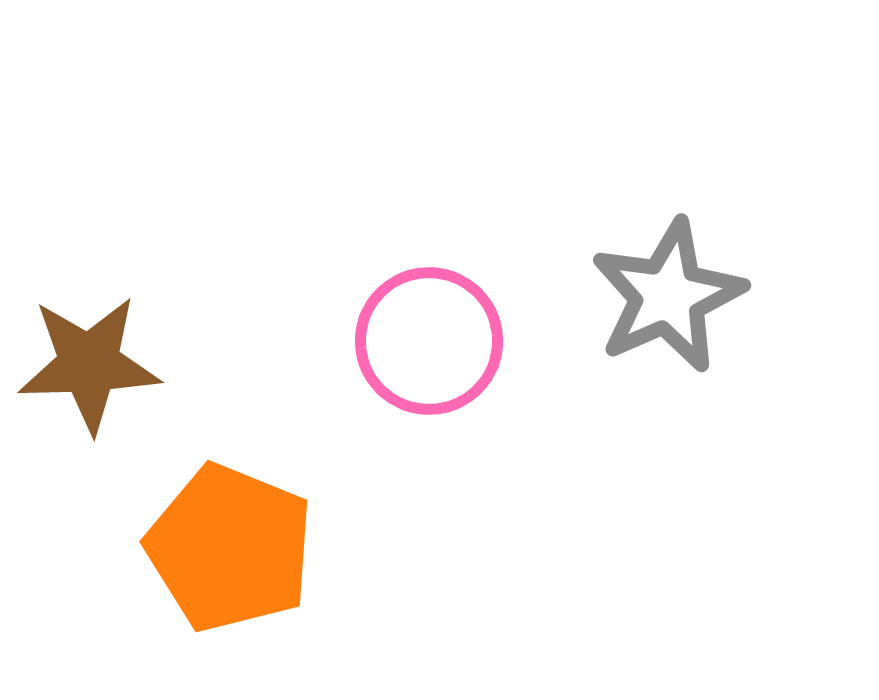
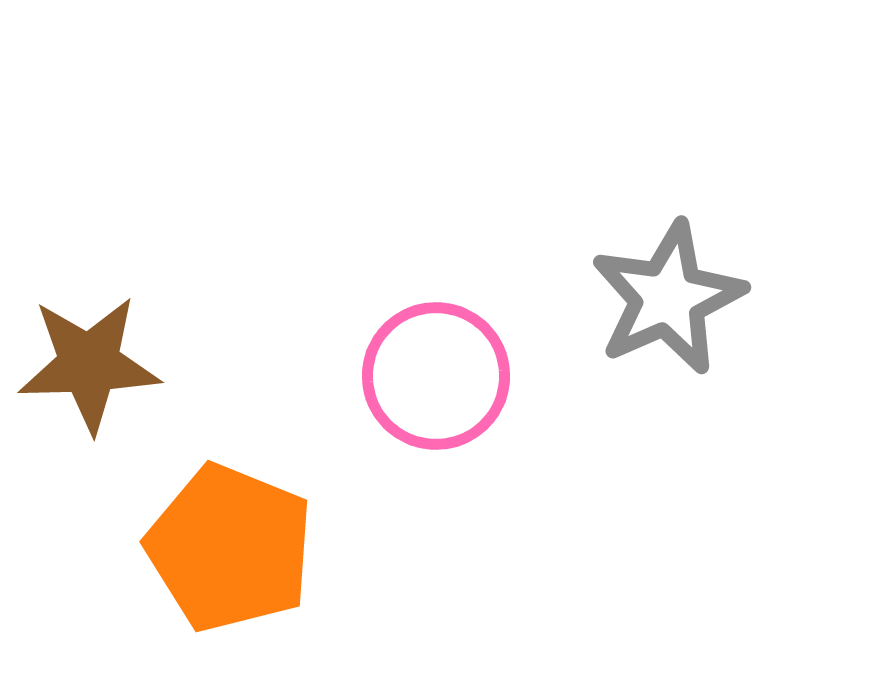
gray star: moved 2 px down
pink circle: moved 7 px right, 35 px down
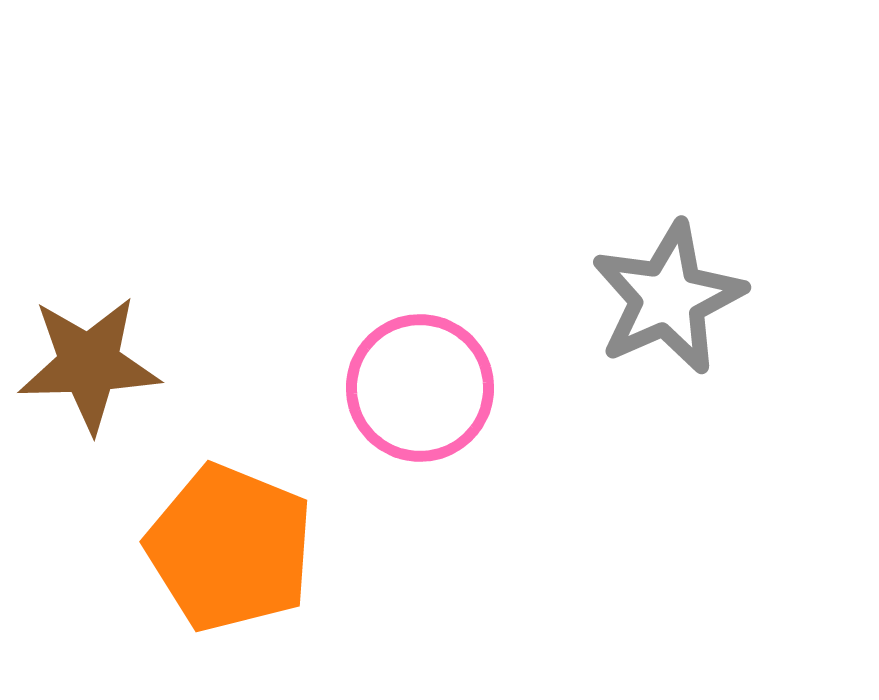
pink circle: moved 16 px left, 12 px down
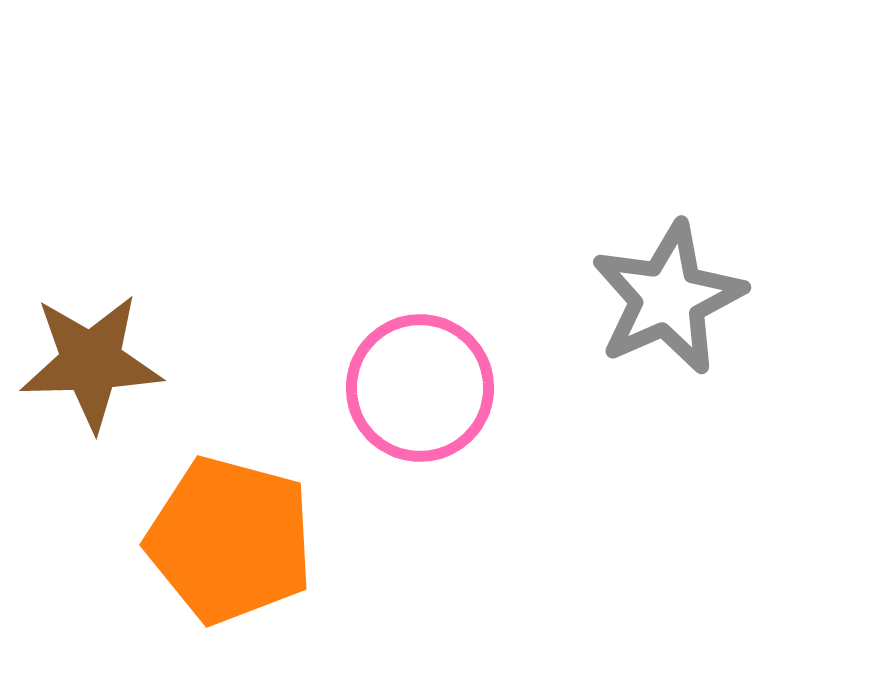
brown star: moved 2 px right, 2 px up
orange pentagon: moved 8 px up; rotated 7 degrees counterclockwise
